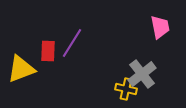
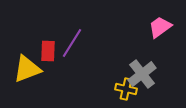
pink trapezoid: rotated 115 degrees counterclockwise
yellow triangle: moved 6 px right
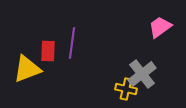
purple line: rotated 24 degrees counterclockwise
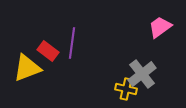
red rectangle: rotated 55 degrees counterclockwise
yellow triangle: moved 1 px up
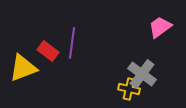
yellow triangle: moved 4 px left
gray cross: rotated 16 degrees counterclockwise
yellow cross: moved 3 px right
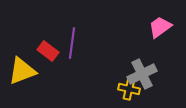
yellow triangle: moved 1 px left, 3 px down
gray cross: rotated 28 degrees clockwise
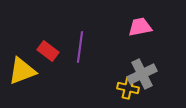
pink trapezoid: moved 20 px left; rotated 25 degrees clockwise
purple line: moved 8 px right, 4 px down
yellow cross: moved 1 px left, 1 px up
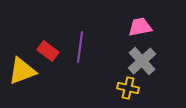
gray cross: moved 13 px up; rotated 16 degrees counterclockwise
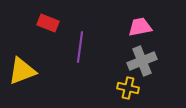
red rectangle: moved 28 px up; rotated 15 degrees counterclockwise
gray cross: rotated 20 degrees clockwise
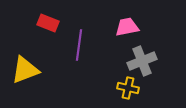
pink trapezoid: moved 13 px left
purple line: moved 1 px left, 2 px up
yellow triangle: moved 3 px right, 1 px up
